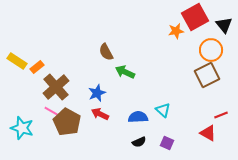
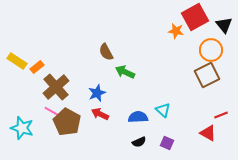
orange star: rotated 21 degrees clockwise
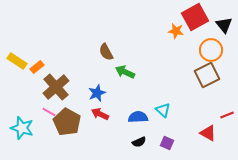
pink line: moved 2 px left, 1 px down
red line: moved 6 px right
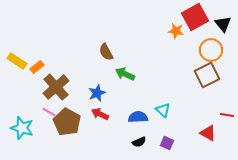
black triangle: moved 1 px left, 1 px up
green arrow: moved 2 px down
red line: rotated 32 degrees clockwise
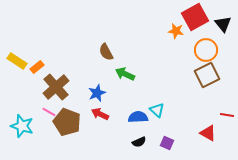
orange circle: moved 5 px left
cyan triangle: moved 6 px left
brown pentagon: rotated 8 degrees counterclockwise
cyan star: moved 2 px up
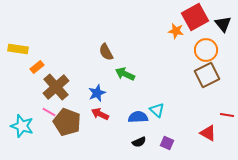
yellow rectangle: moved 1 px right, 12 px up; rotated 24 degrees counterclockwise
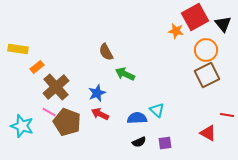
blue semicircle: moved 1 px left, 1 px down
purple square: moved 2 px left; rotated 32 degrees counterclockwise
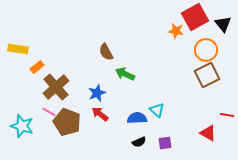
red arrow: rotated 12 degrees clockwise
